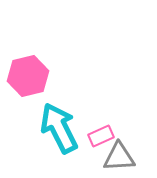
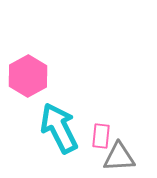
pink hexagon: rotated 15 degrees counterclockwise
pink rectangle: rotated 60 degrees counterclockwise
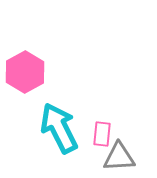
pink hexagon: moved 3 px left, 4 px up
pink rectangle: moved 1 px right, 2 px up
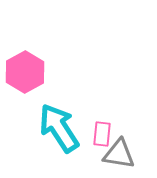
cyan arrow: rotated 6 degrees counterclockwise
gray triangle: moved 3 px up; rotated 12 degrees clockwise
